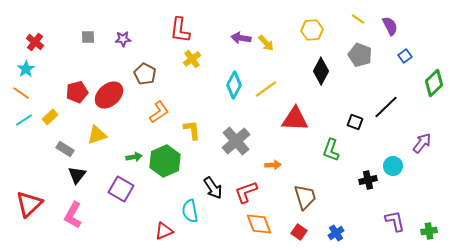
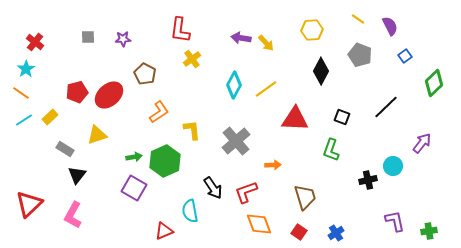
black square at (355, 122): moved 13 px left, 5 px up
purple square at (121, 189): moved 13 px right, 1 px up
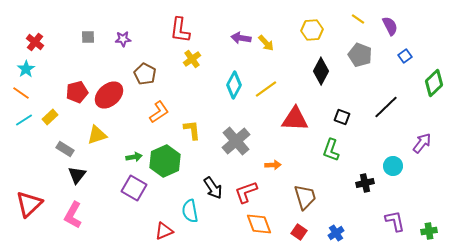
black cross at (368, 180): moved 3 px left, 3 px down
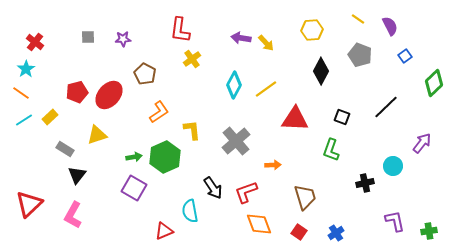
red ellipse at (109, 95): rotated 8 degrees counterclockwise
green hexagon at (165, 161): moved 4 px up
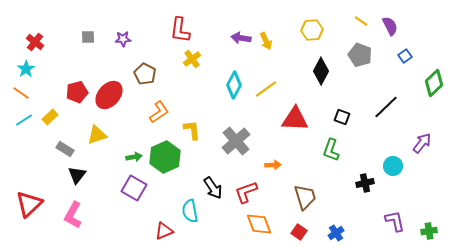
yellow line at (358, 19): moved 3 px right, 2 px down
yellow arrow at (266, 43): moved 2 px up; rotated 18 degrees clockwise
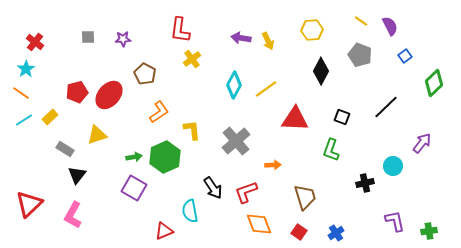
yellow arrow at (266, 41): moved 2 px right
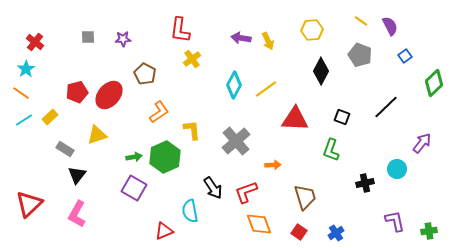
cyan circle at (393, 166): moved 4 px right, 3 px down
pink L-shape at (73, 215): moved 4 px right, 1 px up
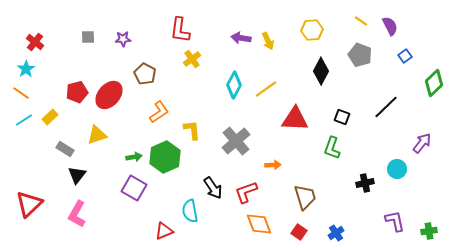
green L-shape at (331, 150): moved 1 px right, 2 px up
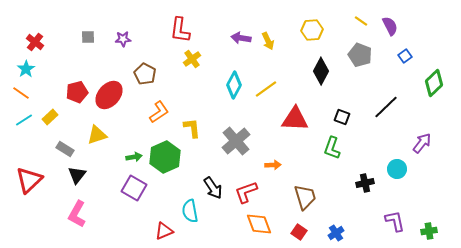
yellow L-shape at (192, 130): moved 2 px up
red triangle at (29, 204): moved 24 px up
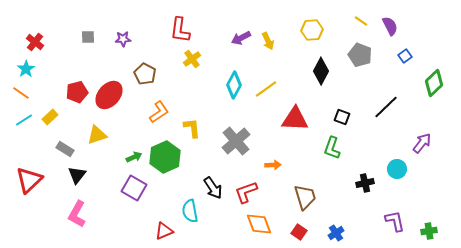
purple arrow at (241, 38): rotated 36 degrees counterclockwise
green arrow at (134, 157): rotated 14 degrees counterclockwise
